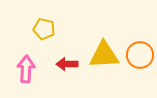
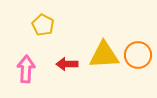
yellow pentagon: moved 1 px left, 4 px up; rotated 15 degrees clockwise
orange circle: moved 2 px left
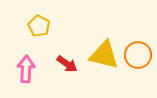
yellow pentagon: moved 4 px left, 1 px down
yellow triangle: rotated 16 degrees clockwise
red arrow: rotated 145 degrees counterclockwise
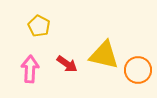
orange circle: moved 15 px down
pink arrow: moved 4 px right
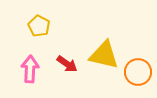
orange circle: moved 2 px down
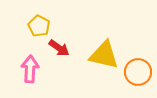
red arrow: moved 8 px left, 16 px up
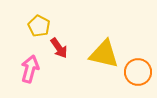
red arrow: rotated 20 degrees clockwise
yellow triangle: moved 1 px up
pink arrow: rotated 12 degrees clockwise
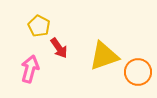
yellow triangle: moved 2 px down; rotated 32 degrees counterclockwise
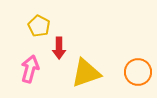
red arrow: rotated 35 degrees clockwise
yellow triangle: moved 18 px left, 17 px down
